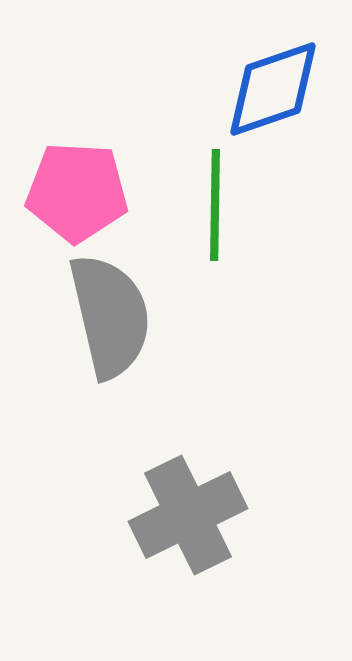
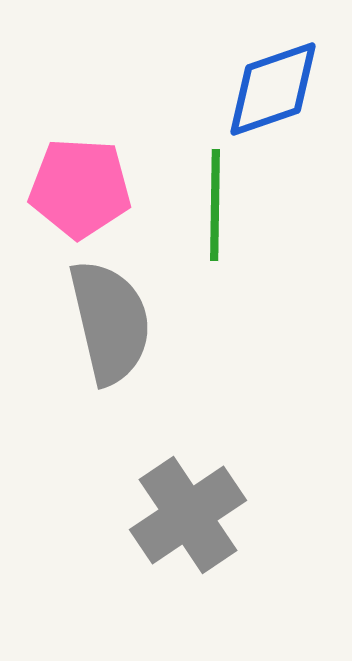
pink pentagon: moved 3 px right, 4 px up
gray semicircle: moved 6 px down
gray cross: rotated 8 degrees counterclockwise
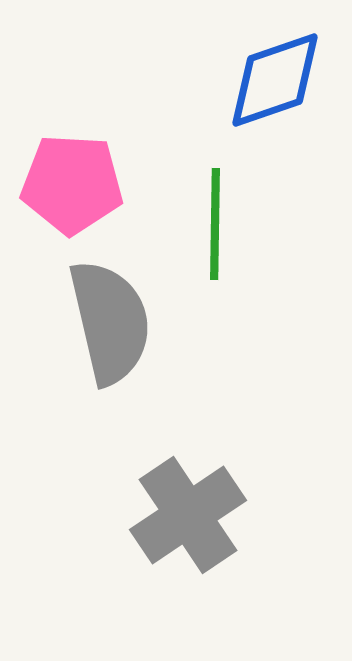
blue diamond: moved 2 px right, 9 px up
pink pentagon: moved 8 px left, 4 px up
green line: moved 19 px down
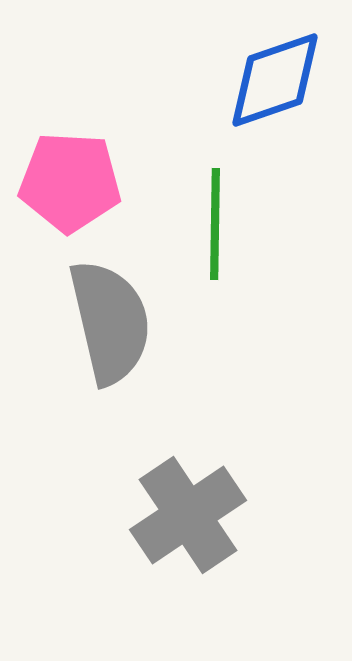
pink pentagon: moved 2 px left, 2 px up
